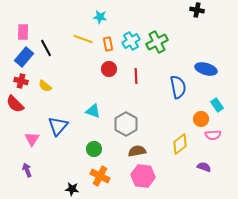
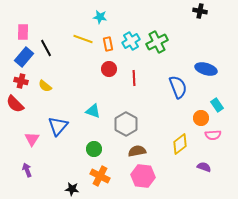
black cross: moved 3 px right, 1 px down
red line: moved 2 px left, 2 px down
blue semicircle: rotated 10 degrees counterclockwise
orange circle: moved 1 px up
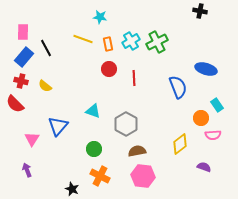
black star: rotated 16 degrees clockwise
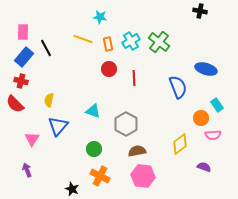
green cross: moved 2 px right; rotated 25 degrees counterclockwise
yellow semicircle: moved 4 px right, 14 px down; rotated 64 degrees clockwise
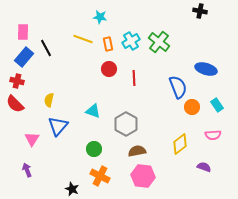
red cross: moved 4 px left
orange circle: moved 9 px left, 11 px up
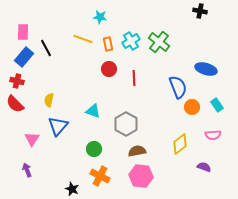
pink hexagon: moved 2 px left
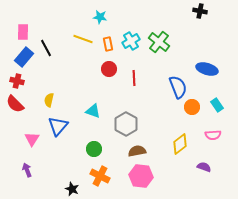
blue ellipse: moved 1 px right
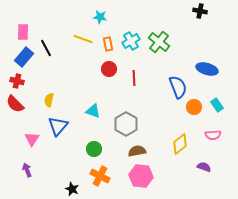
orange circle: moved 2 px right
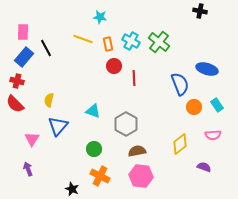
cyan cross: rotated 30 degrees counterclockwise
red circle: moved 5 px right, 3 px up
blue semicircle: moved 2 px right, 3 px up
purple arrow: moved 1 px right, 1 px up
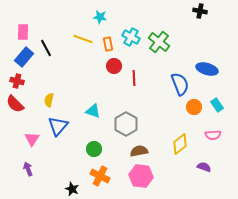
cyan cross: moved 4 px up
brown semicircle: moved 2 px right
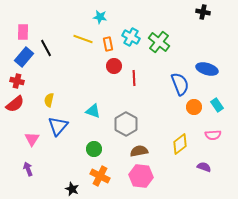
black cross: moved 3 px right, 1 px down
red semicircle: rotated 84 degrees counterclockwise
